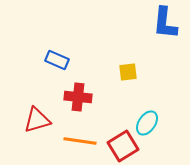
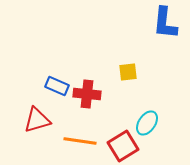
blue rectangle: moved 26 px down
red cross: moved 9 px right, 3 px up
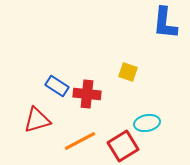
yellow square: rotated 24 degrees clockwise
blue rectangle: rotated 10 degrees clockwise
cyan ellipse: rotated 45 degrees clockwise
orange line: rotated 36 degrees counterclockwise
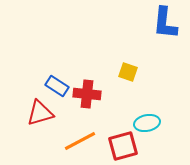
red triangle: moved 3 px right, 7 px up
red square: rotated 16 degrees clockwise
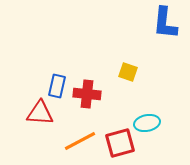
blue rectangle: rotated 70 degrees clockwise
red triangle: rotated 20 degrees clockwise
red square: moved 3 px left, 3 px up
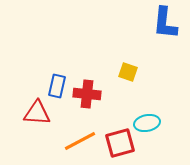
red triangle: moved 3 px left
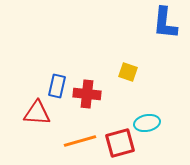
orange line: rotated 12 degrees clockwise
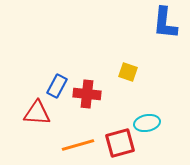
blue rectangle: rotated 15 degrees clockwise
orange line: moved 2 px left, 4 px down
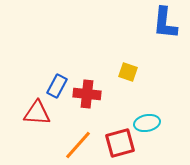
orange line: rotated 32 degrees counterclockwise
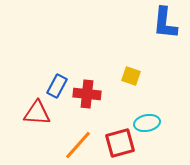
yellow square: moved 3 px right, 4 px down
